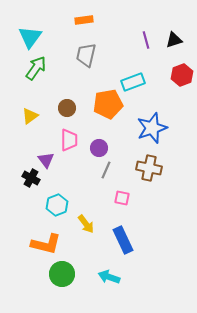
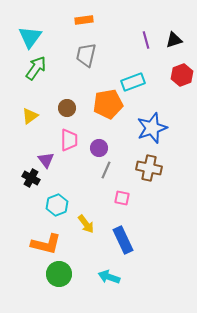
green circle: moved 3 px left
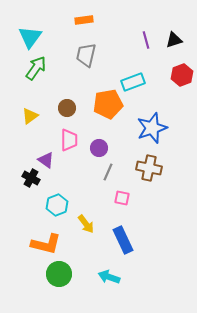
purple triangle: rotated 18 degrees counterclockwise
gray line: moved 2 px right, 2 px down
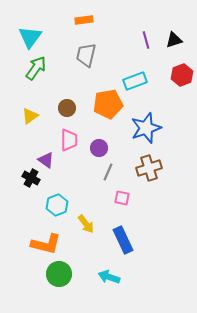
cyan rectangle: moved 2 px right, 1 px up
blue star: moved 6 px left
brown cross: rotated 30 degrees counterclockwise
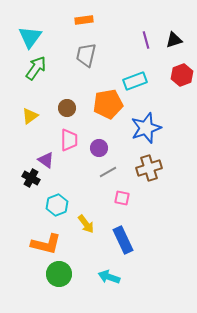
gray line: rotated 36 degrees clockwise
